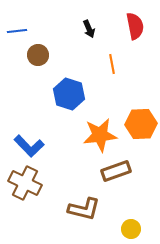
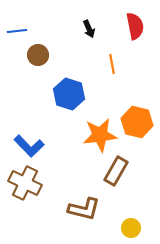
orange hexagon: moved 4 px left, 2 px up; rotated 16 degrees clockwise
brown rectangle: rotated 40 degrees counterclockwise
yellow circle: moved 1 px up
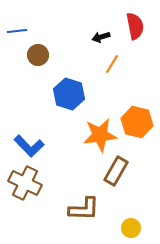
black arrow: moved 12 px right, 8 px down; rotated 96 degrees clockwise
orange line: rotated 42 degrees clockwise
brown L-shape: rotated 12 degrees counterclockwise
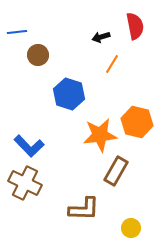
blue line: moved 1 px down
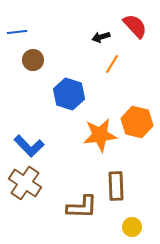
red semicircle: rotated 32 degrees counterclockwise
brown circle: moved 5 px left, 5 px down
brown rectangle: moved 15 px down; rotated 32 degrees counterclockwise
brown cross: rotated 8 degrees clockwise
brown L-shape: moved 2 px left, 2 px up
yellow circle: moved 1 px right, 1 px up
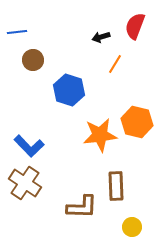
red semicircle: rotated 116 degrees counterclockwise
orange line: moved 3 px right
blue hexagon: moved 4 px up
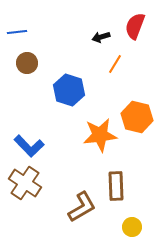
brown circle: moved 6 px left, 3 px down
orange hexagon: moved 5 px up
brown L-shape: rotated 32 degrees counterclockwise
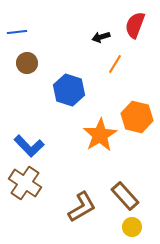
red semicircle: moved 1 px up
orange star: rotated 24 degrees counterclockwise
brown rectangle: moved 9 px right, 10 px down; rotated 40 degrees counterclockwise
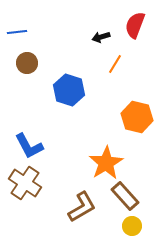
orange star: moved 6 px right, 28 px down
blue L-shape: rotated 16 degrees clockwise
yellow circle: moved 1 px up
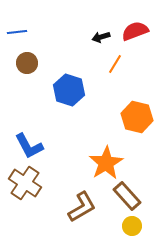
red semicircle: moved 6 px down; rotated 48 degrees clockwise
brown rectangle: moved 2 px right
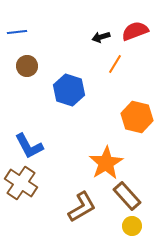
brown circle: moved 3 px down
brown cross: moved 4 px left
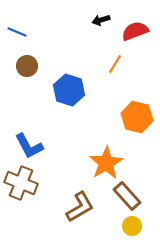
blue line: rotated 30 degrees clockwise
black arrow: moved 17 px up
brown cross: rotated 12 degrees counterclockwise
brown L-shape: moved 2 px left
